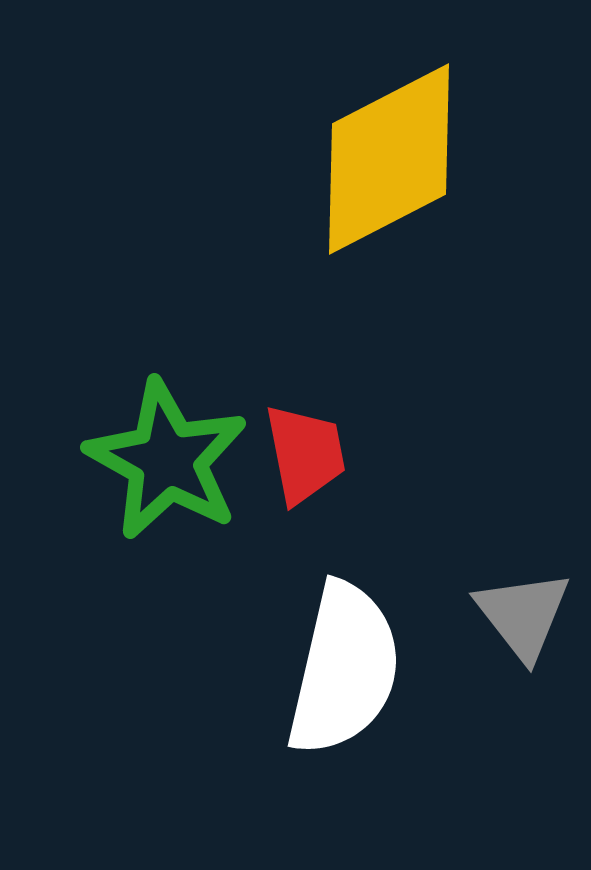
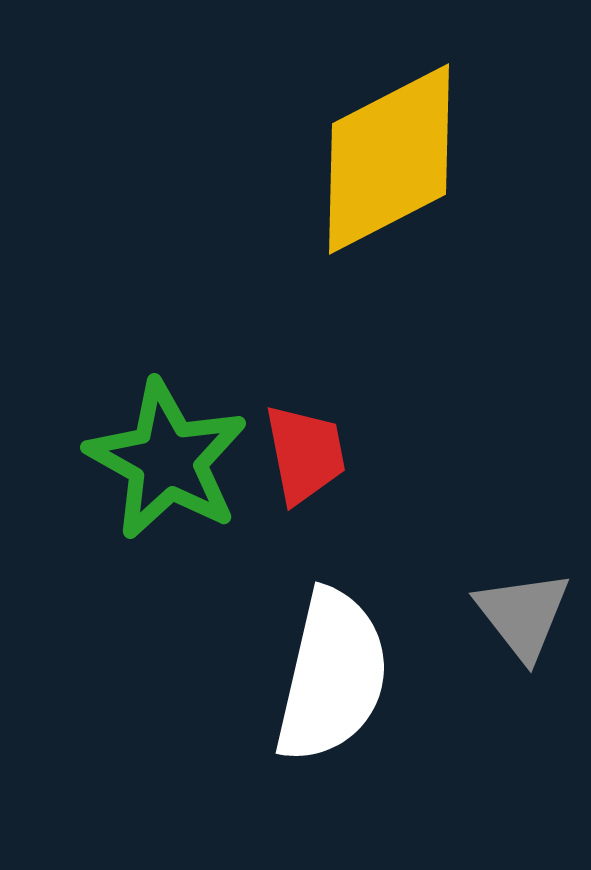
white semicircle: moved 12 px left, 7 px down
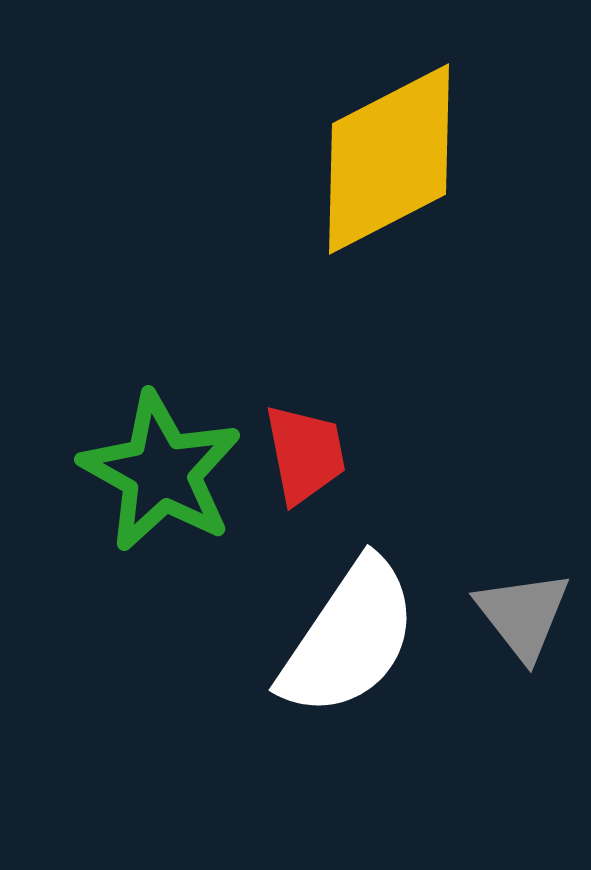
green star: moved 6 px left, 12 px down
white semicircle: moved 17 px right, 38 px up; rotated 21 degrees clockwise
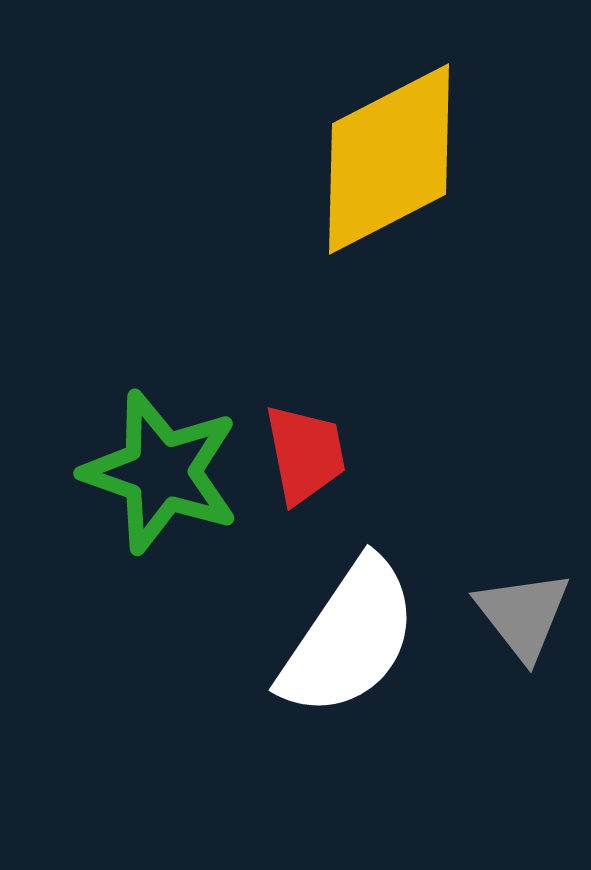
green star: rotated 10 degrees counterclockwise
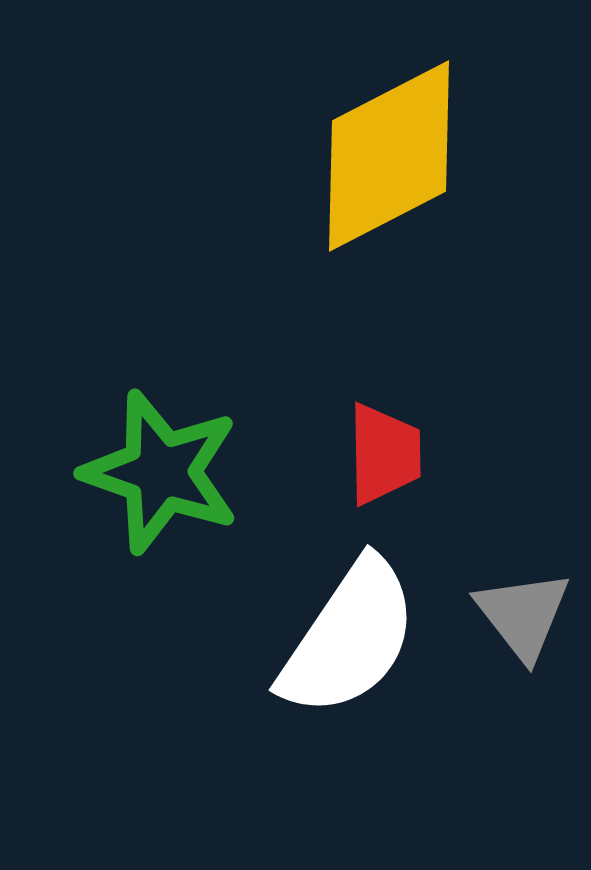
yellow diamond: moved 3 px up
red trapezoid: moved 79 px right; rotated 10 degrees clockwise
